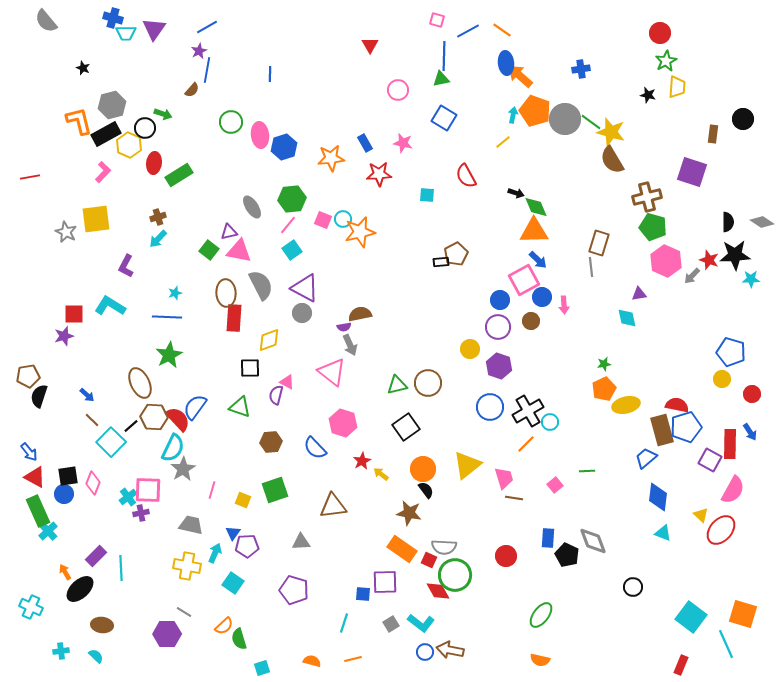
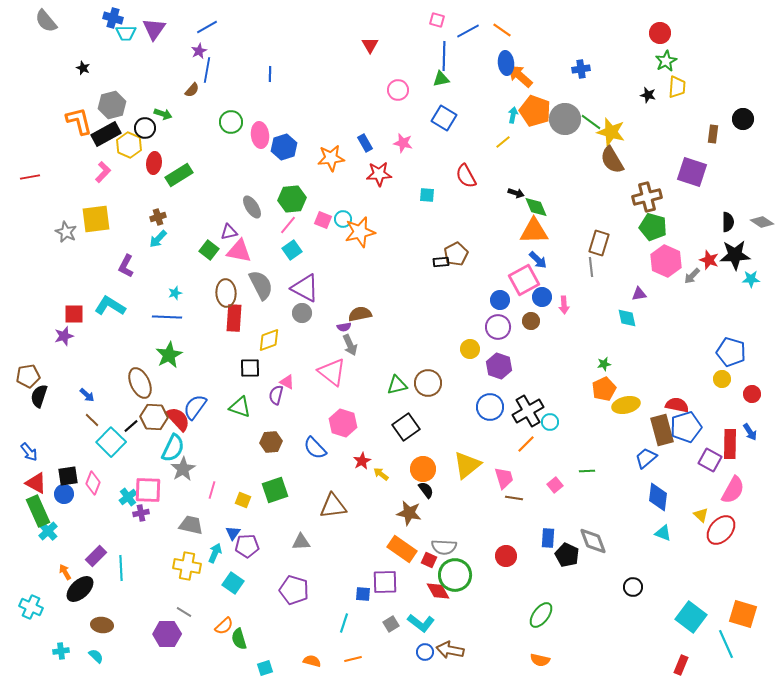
red triangle at (35, 477): moved 1 px right, 6 px down
cyan square at (262, 668): moved 3 px right
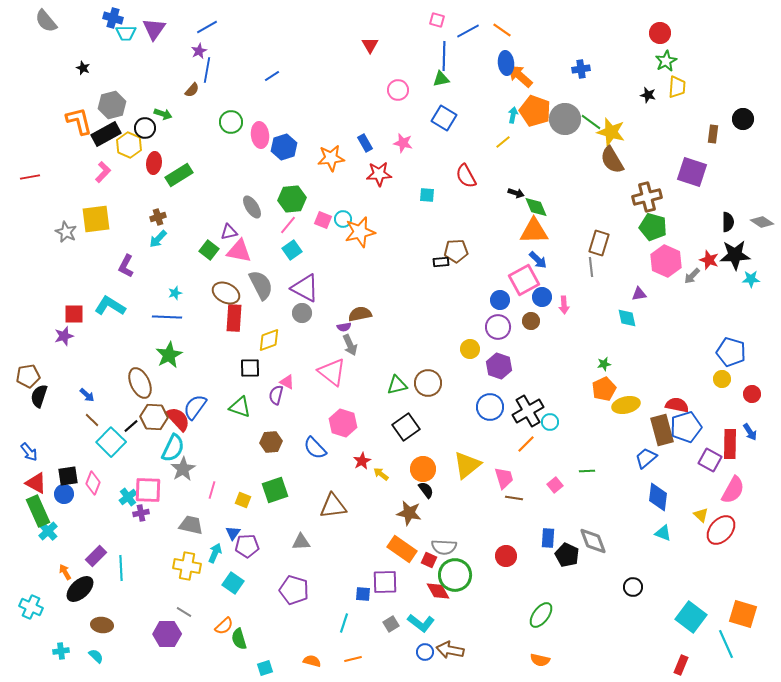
blue line at (270, 74): moved 2 px right, 2 px down; rotated 56 degrees clockwise
brown pentagon at (456, 254): moved 3 px up; rotated 25 degrees clockwise
brown ellipse at (226, 293): rotated 60 degrees counterclockwise
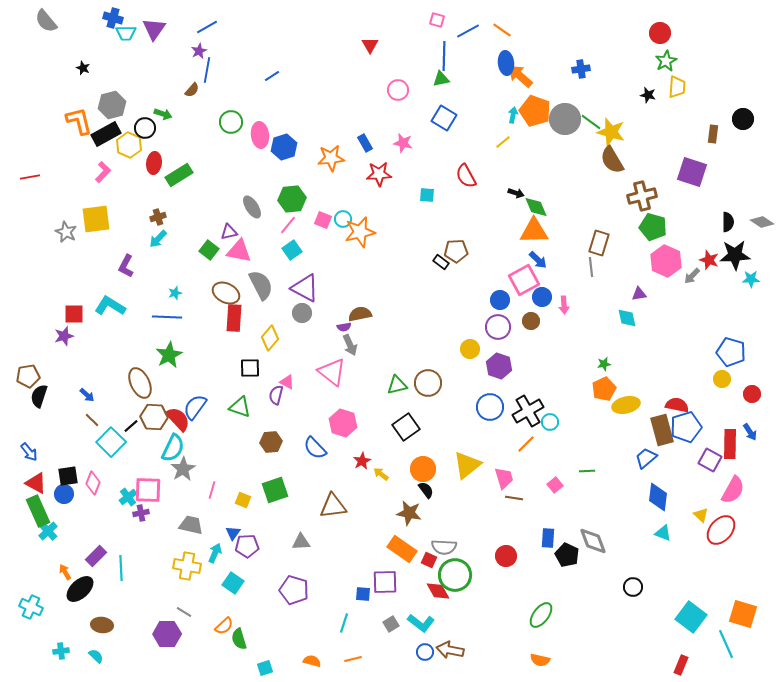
brown cross at (647, 197): moved 5 px left, 1 px up
black rectangle at (441, 262): rotated 42 degrees clockwise
yellow diamond at (269, 340): moved 1 px right, 2 px up; rotated 30 degrees counterclockwise
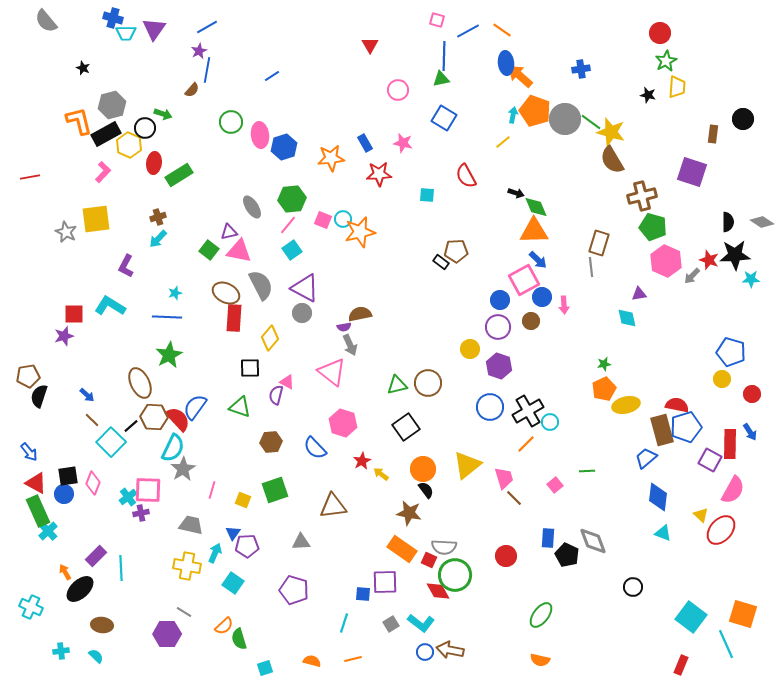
brown line at (514, 498): rotated 36 degrees clockwise
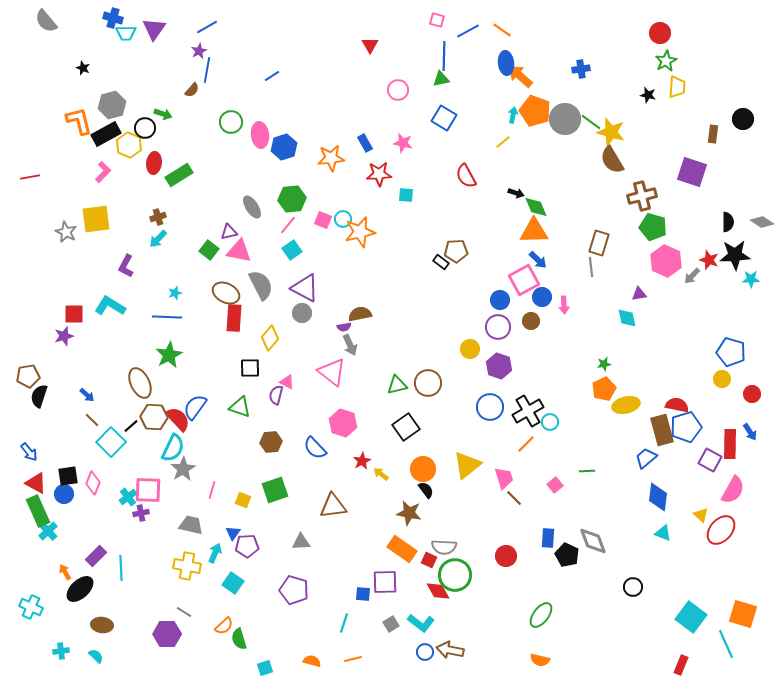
cyan square at (427, 195): moved 21 px left
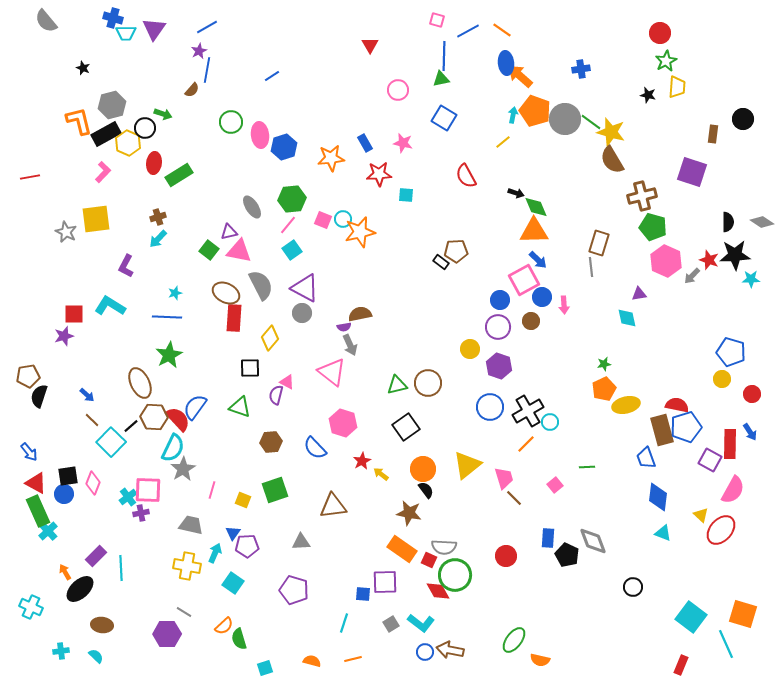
yellow hexagon at (129, 145): moved 1 px left, 2 px up
blue trapezoid at (646, 458): rotated 70 degrees counterclockwise
green line at (587, 471): moved 4 px up
green ellipse at (541, 615): moved 27 px left, 25 px down
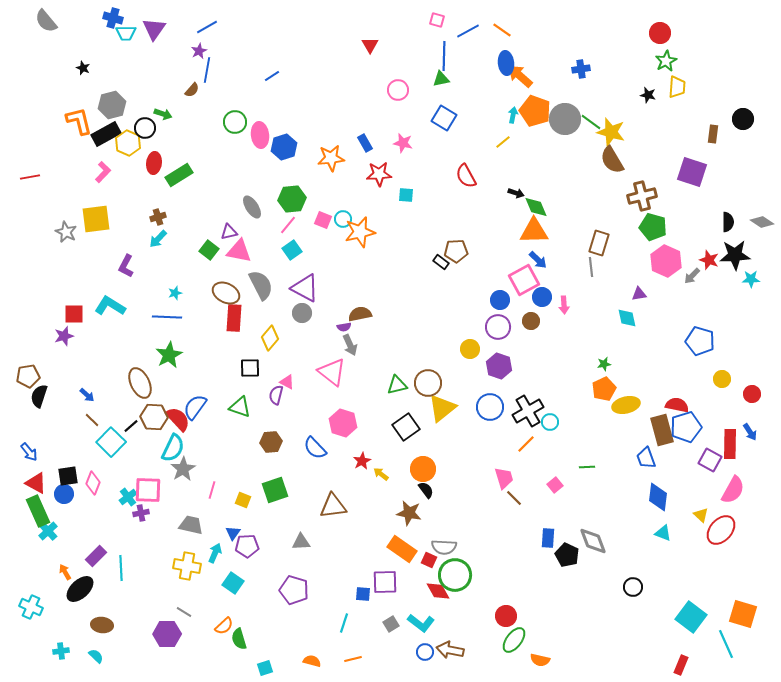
green circle at (231, 122): moved 4 px right
blue pentagon at (731, 352): moved 31 px left, 11 px up
yellow triangle at (467, 465): moved 25 px left, 57 px up
red circle at (506, 556): moved 60 px down
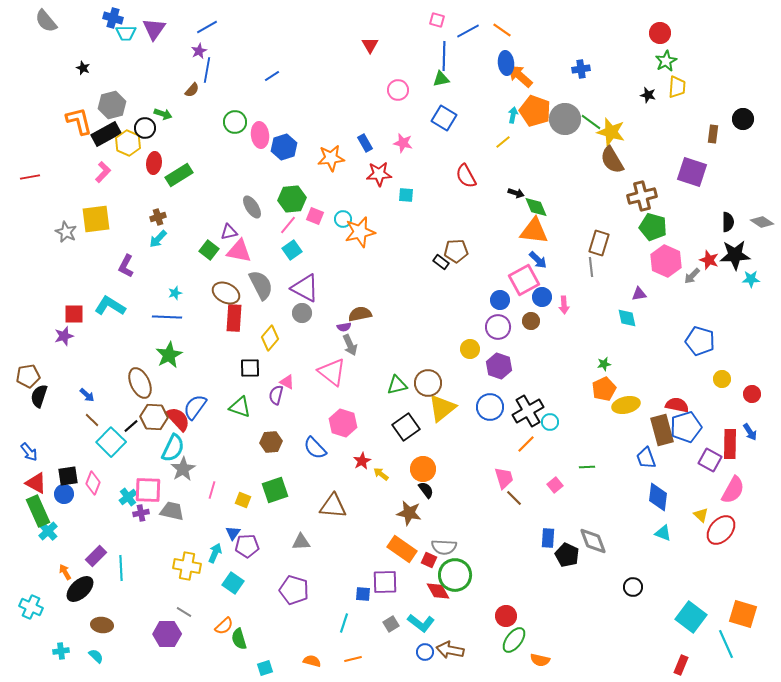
pink square at (323, 220): moved 8 px left, 4 px up
orange triangle at (534, 231): rotated 8 degrees clockwise
brown triangle at (333, 506): rotated 12 degrees clockwise
gray trapezoid at (191, 525): moved 19 px left, 14 px up
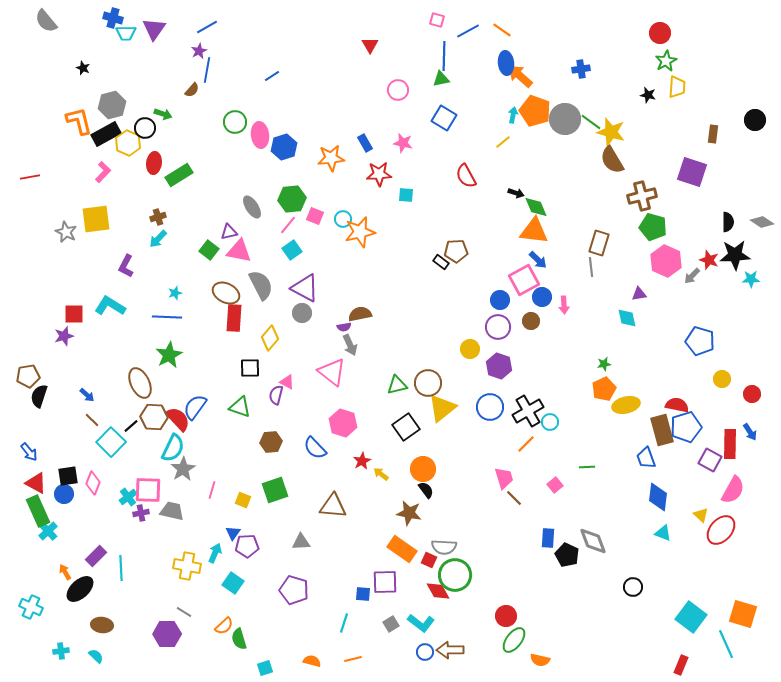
black circle at (743, 119): moved 12 px right, 1 px down
brown arrow at (450, 650): rotated 12 degrees counterclockwise
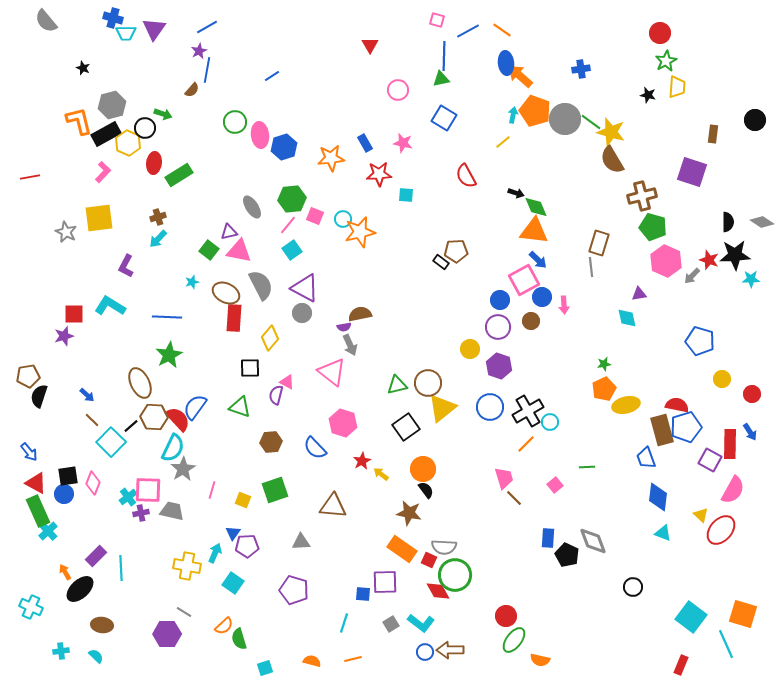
yellow square at (96, 219): moved 3 px right, 1 px up
cyan star at (175, 293): moved 17 px right, 11 px up
